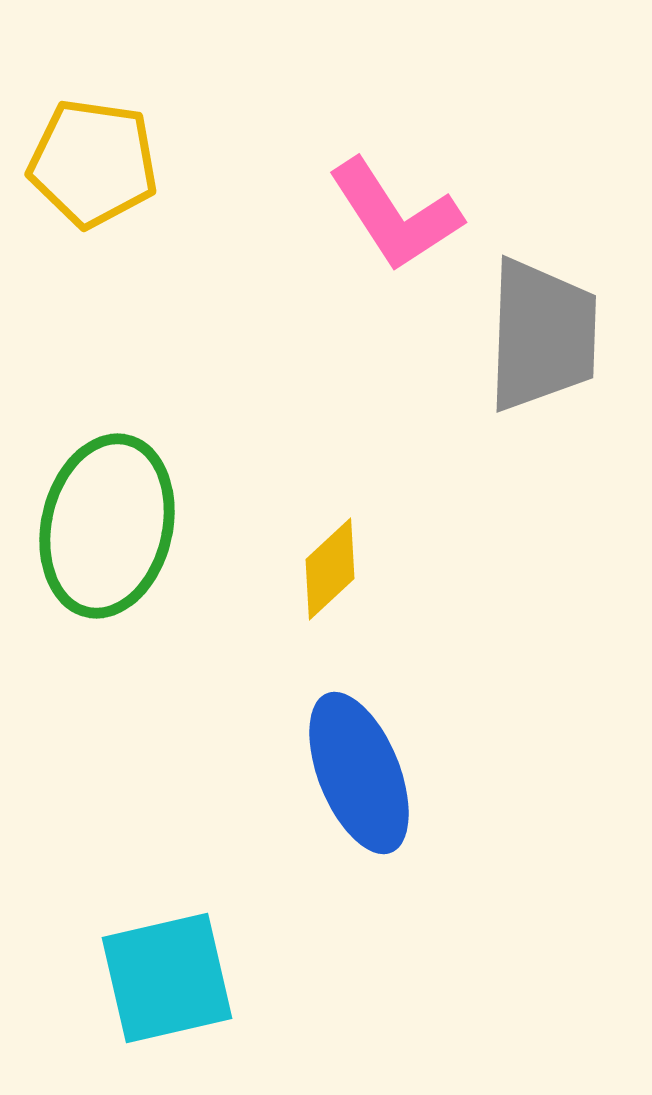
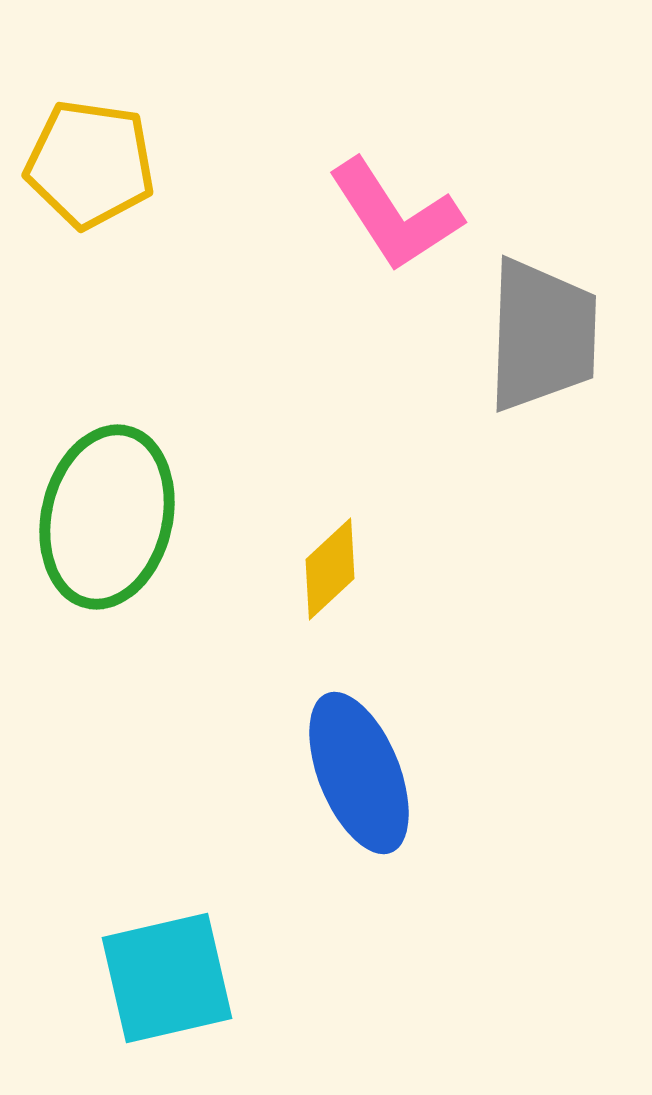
yellow pentagon: moved 3 px left, 1 px down
green ellipse: moved 9 px up
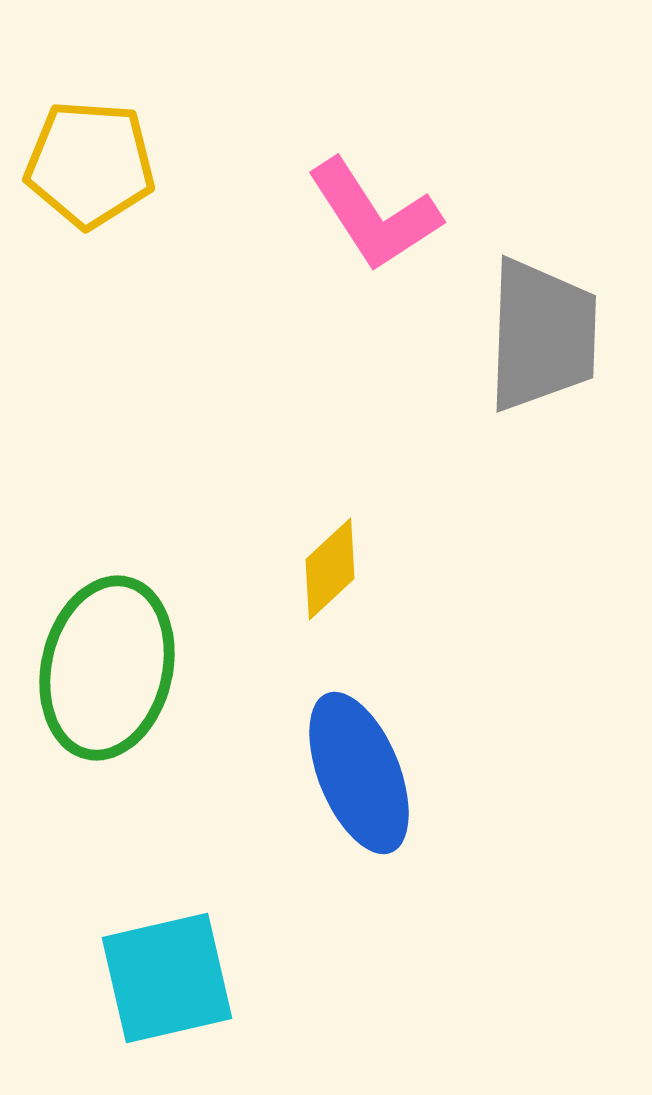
yellow pentagon: rotated 4 degrees counterclockwise
pink L-shape: moved 21 px left
green ellipse: moved 151 px down
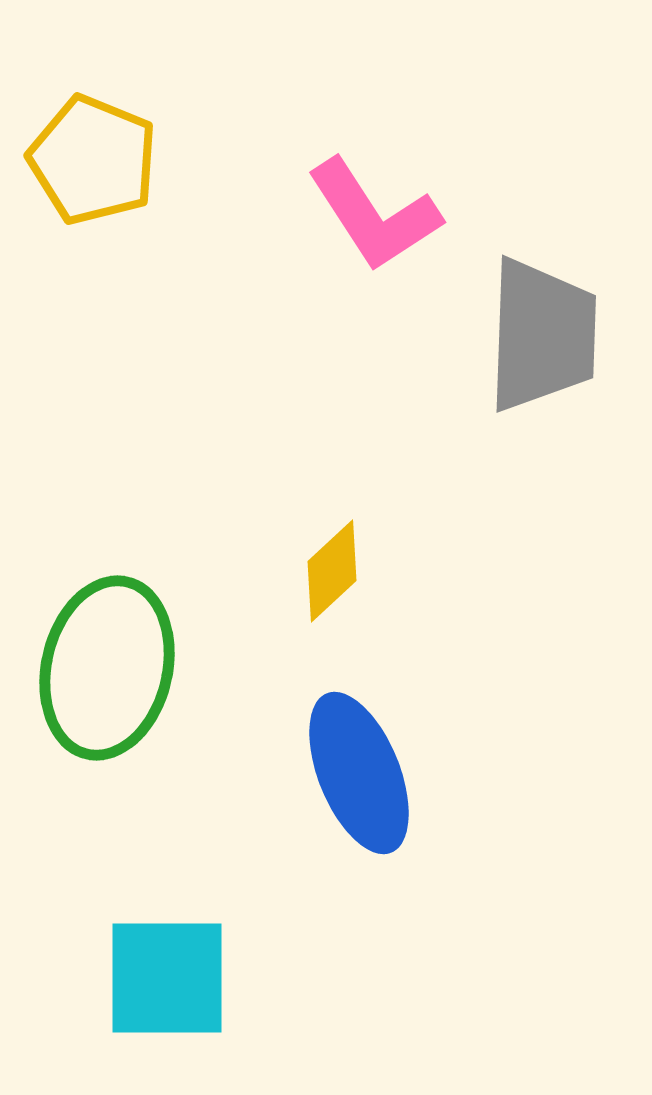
yellow pentagon: moved 3 px right, 4 px up; rotated 18 degrees clockwise
yellow diamond: moved 2 px right, 2 px down
cyan square: rotated 13 degrees clockwise
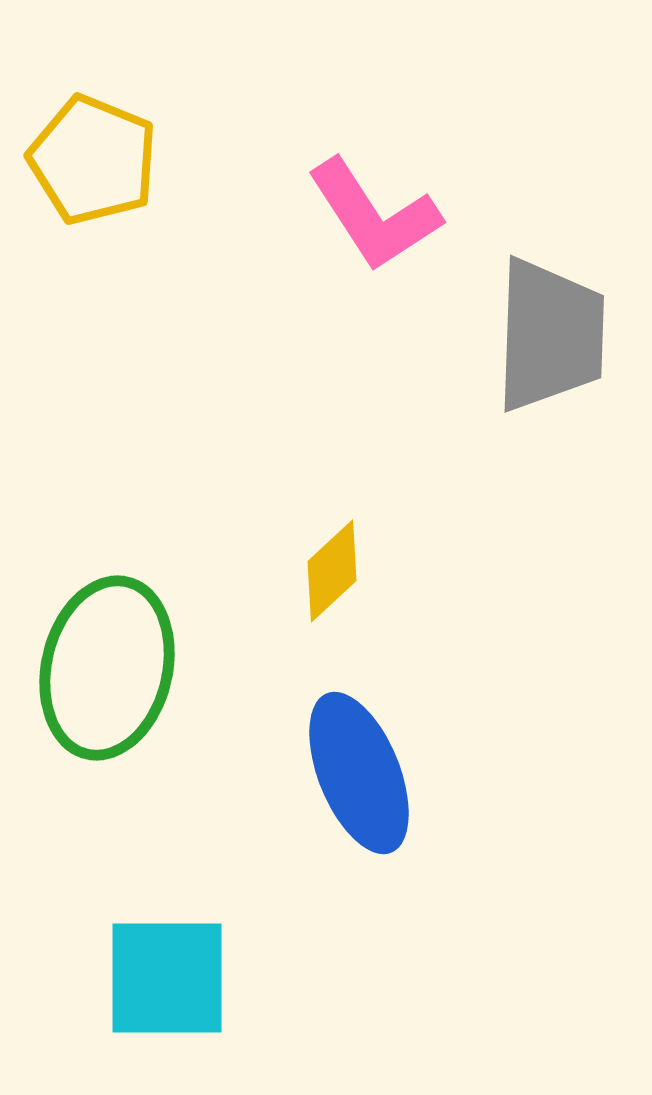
gray trapezoid: moved 8 px right
